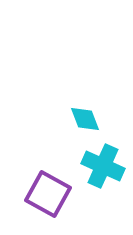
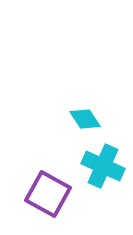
cyan diamond: rotated 12 degrees counterclockwise
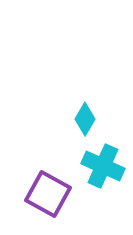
cyan diamond: rotated 64 degrees clockwise
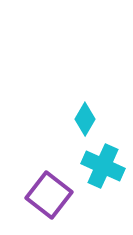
purple square: moved 1 px right, 1 px down; rotated 9 degrees clockwise
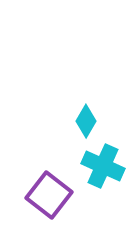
cyan diamond: moved 1 px right, 2 px down
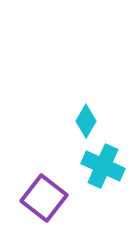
purple square: moved 5 px left, 3 px down
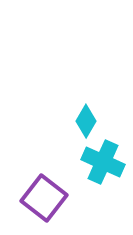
cyan cross: moved 4 px up
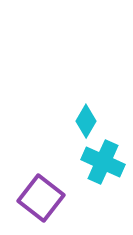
purple square: moved 3 px left
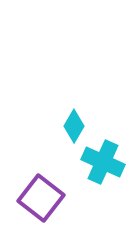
cyan diamond: moved 12 px left, 5 px down
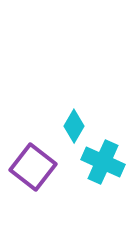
purple square: moved 8 px left, 31 px up
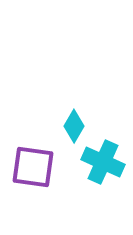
purple square: rotated 30 degrees counterclockwise
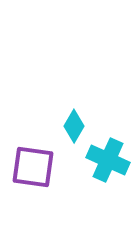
cyan cross: moved 5 px right, 2 px up
